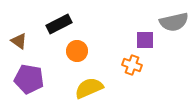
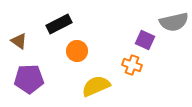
purple square: rotated 24 degrees clockwise
purple pentagon: rotated 12 degrees counterclockwise
yellow semicircle: moved 7 px right, 2 px up
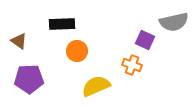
black rectangle: moved 3 px right; rotated 25 degrees clockwise
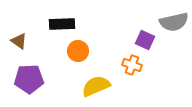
orange circle: moved 1 px right
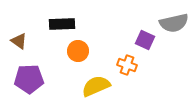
gray semicircle: moved 1 px down
orange cross: moved 5 px left
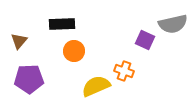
gray semicircle: moved 1 px left, 1 px down
brown triangle: rotated 36 degrees clockwise
orange circle: moved 4 px left
orange cross: moved 3 px left, 6 px down
